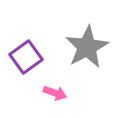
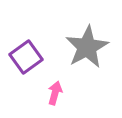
pink arrow: rotated 95 degrees counterclockwise
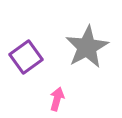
pink arrow: moved 2 px right, 6 px down
